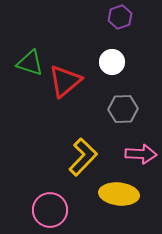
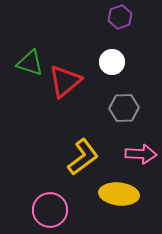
gray hexagon: moved 1 px right, 1 px up
yellow L-shape: rotated 9 degrees clockwise
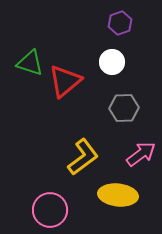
purple hexagon: moved 6 px down
pink arrow: rotated 40 degrees counterclockwise
yellow ellipse: moved 1 px left, 1 px down
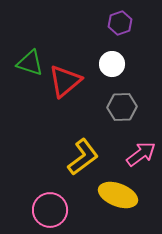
white circle: moved 2 px down
gray hexagon: moved 2 px left, 1 px up
yellow ellipse: rotated 15 degrees clockwise
